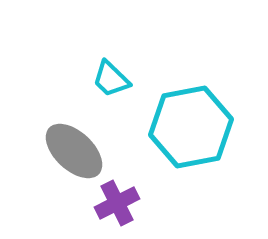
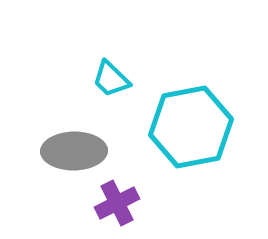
gray ellipse: rotated 44 degrees counterclockwise
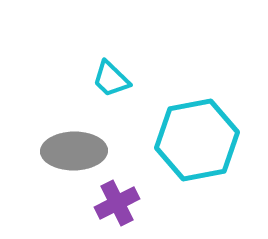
cyan hexagon: moved 6 px right, 13 px down
